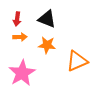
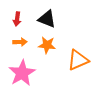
orange arrow: moved 5 px down
orange triangle: moved 1 px right, 1 px up
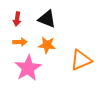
orange triangle: moved 3 px right
pink star: moved 6 px right, 5 px up
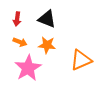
orange arrow: rotated 24 degrees clockwise
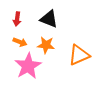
black triangle: moved 2 px right
orange star: moved 1 px left
orange triangle: moved 2 px left, 5 px up
pink star: moved 2 px up
